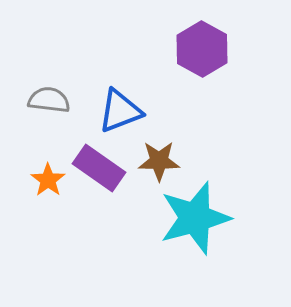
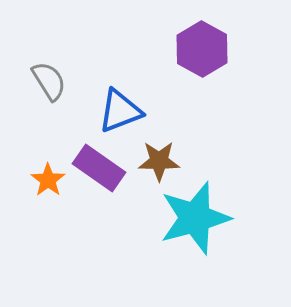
gray semicircle: moved 19 px up; rotated 51 degrees clockwise
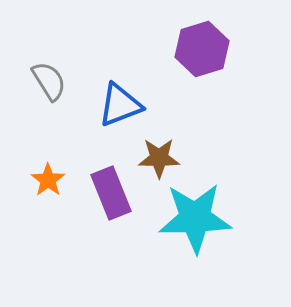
purple hexagon: rotated 14 degrees clockwise
blue triangle: moved 6 px up
brown star: moved 3 px up
purple rectangle: moved 12 px right, 25 px down; rotated 33 degrees clockwise
cyan star: rotated 14 degrees clockwise
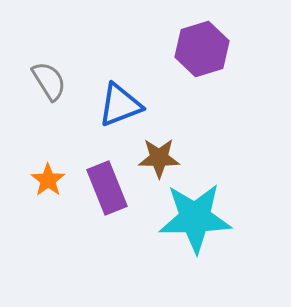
purple rectangle: moved 4 px left, 5 px up
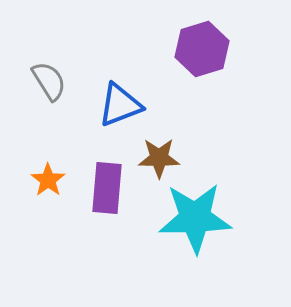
purple rectangle: rotated 27 degrees clockwise
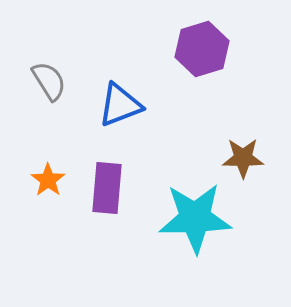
brown star: moved 84 px right
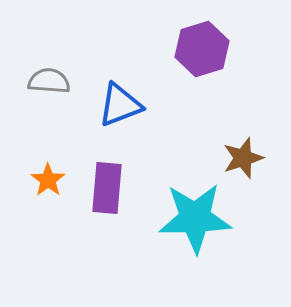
gray semicircle: rotated 54 degrees counterclockwise
brown star: rotated 18 degrees counterclockwise
